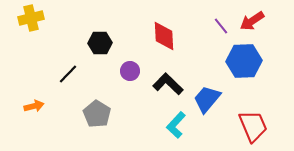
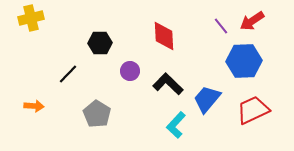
orange arrow: rotated 18 degrees clockwise
red trapezoid: moved 16 px up; rotated 92 degrees counterclockwise
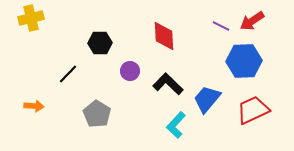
purple line: rotated 24 degrees counterclockwise
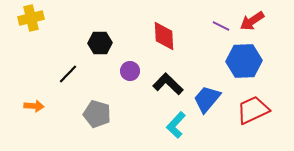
gray pentagon: rotated 16 degrees counterclockwise
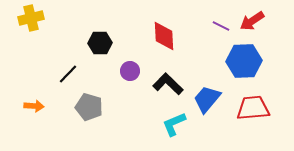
red trapezoid: moved 2 px up; rotated 20 degrees clockwise
gray pentagon: moved 8 px left, 7 px up
cyan L-shape: moved 2 px left, 1 px up; rotated 24 degrees clockwise
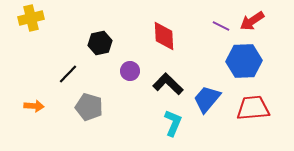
black hexagon: rotated 10 degrees counterclockwise
cyan L-shape: moved 1 px left, 1 px up; rotated 136 degrees clockwise
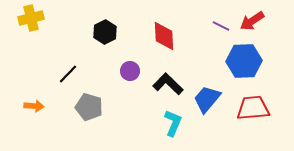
black hexagon: moved 5 px right, 11 px up; rotated 15 degrees counterclockwise
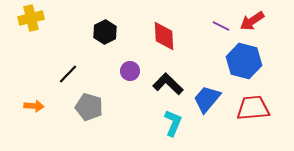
blue hexagon: rotated 16 degrees clockwise
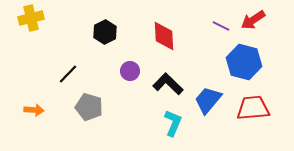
red arrow: moved 1 px right, 1 px up
blue hexagon: moved 1 px down
blue trapezoid: moved 1 px right, 1 px down
orange arrow: moved 4 px down
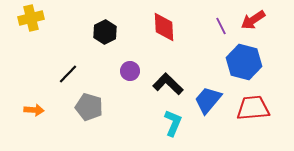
purple line: rotated 36 degrees clockwise
red diamond: moved 9 px up
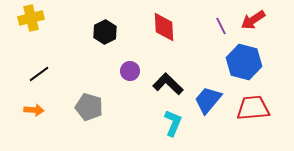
black line: moved 29 px left; rotated 10 degrees clockwise
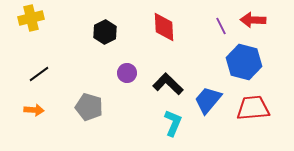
red arrow: rotated 35 degrees clockwise
purple circle: moved 3 px left, 2 px down
